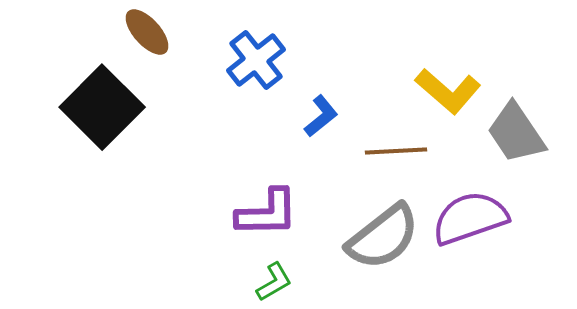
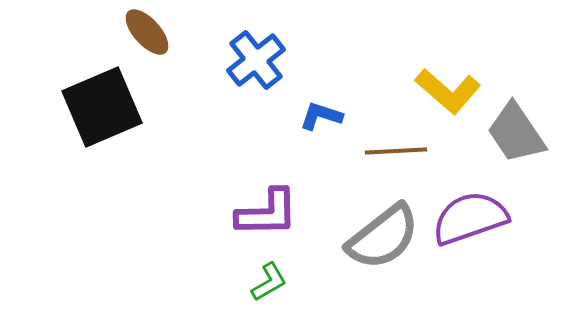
black square: rotated 22 degrees clockwise
blue L-shape: rotated 123 degrees counterclockwise
green L-shape: moved 5 px left
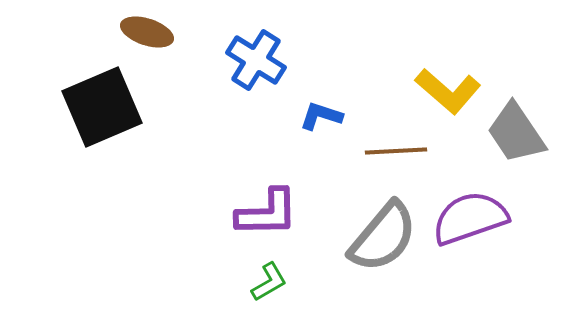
brown ellipse: rotated 30 degrees counterclockwise
blue cross: rotated 20 degrees counterclockwise
gray semicircle: rotated 12 degrees counterclockwise
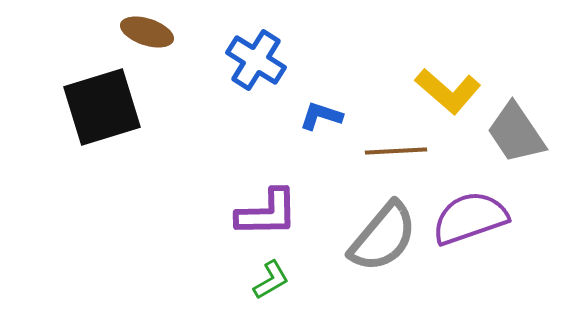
black square: rotated 6 degrees clockwise
green L-shape: moved 2 px right, 2 px up
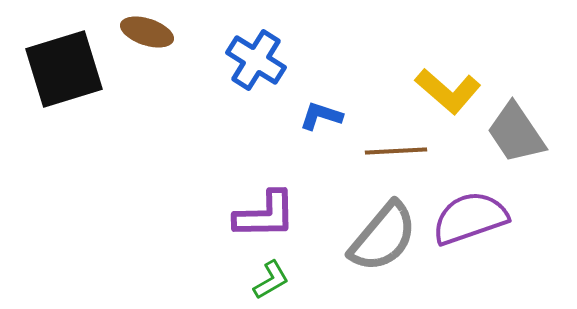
black square: moved 38 px left, 38 px up
purple L-shape: moved 2 px left, 2 px down
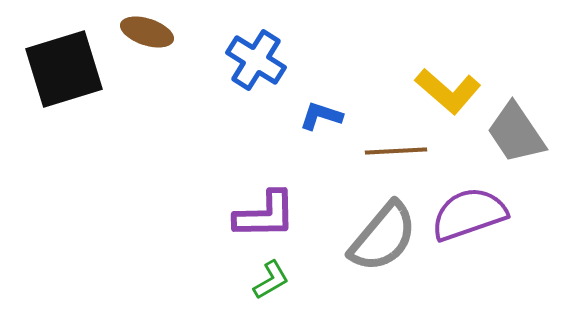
purple semicircle: moved 1 px left, 4 px up
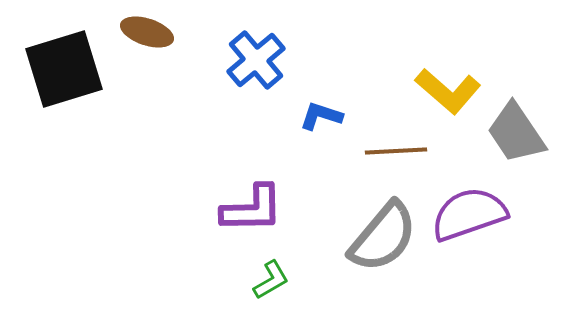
blue cross: rotated 18 degrees clockwise
purple L-shape: moved 13 px left, 6 px up
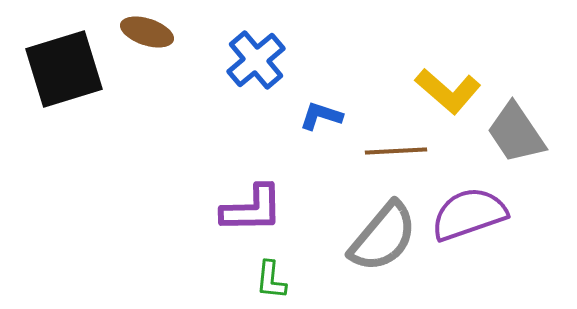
green L-shape: rotated 126 degrees clockwise
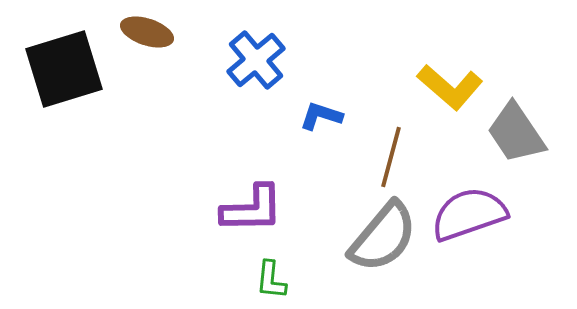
yellow L-shape: moved 2 px right, 4 px up
brown line: moved 5 px left, 6 px down; rotated 72 degrees counterclockwise
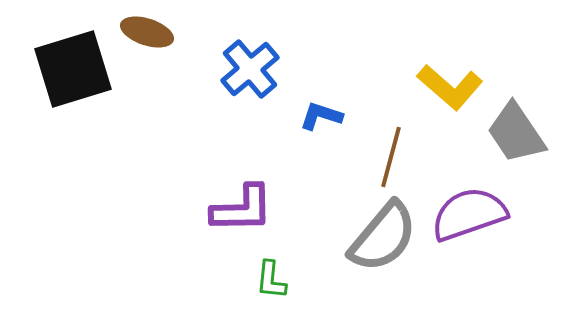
blue cross: moved 6 px left, 9 px down
black square: moved 9 px right
purple L-shape: moved 10 px left
